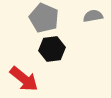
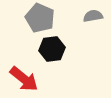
gray pentagon: moved 4 px left
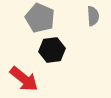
gray semicircle: rotated 96 degrees clockwise
black hexagon: moved 1 px down
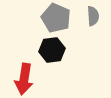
gray pentagon: moved 16 px right
red arrow: rotated 60 degrees clockwise
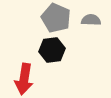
gray semicircle: moved 2 px left, 4 px down; rotated 84 degrees counterclockwise
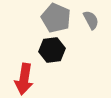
gray semicircle: rotated 60 degrees clockwise
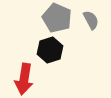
gray pentagon: moved 1 px right
black hexagon: moved 2 px left; rotated 10 degrees counterclockwise
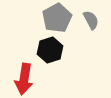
gray pentagon: rotated 20 degrees clockwise
